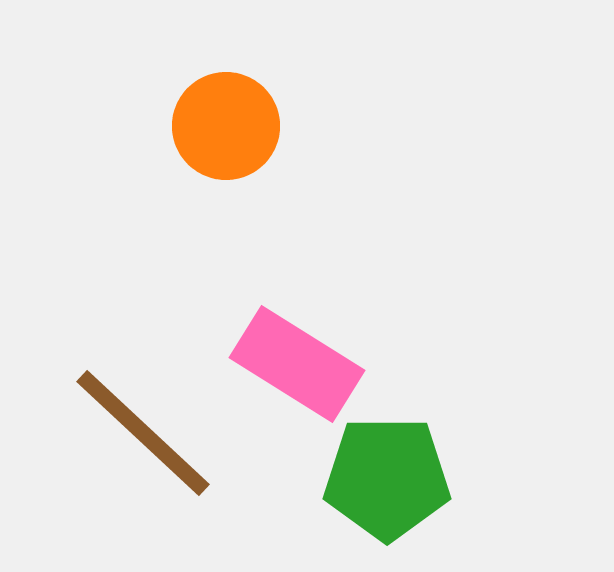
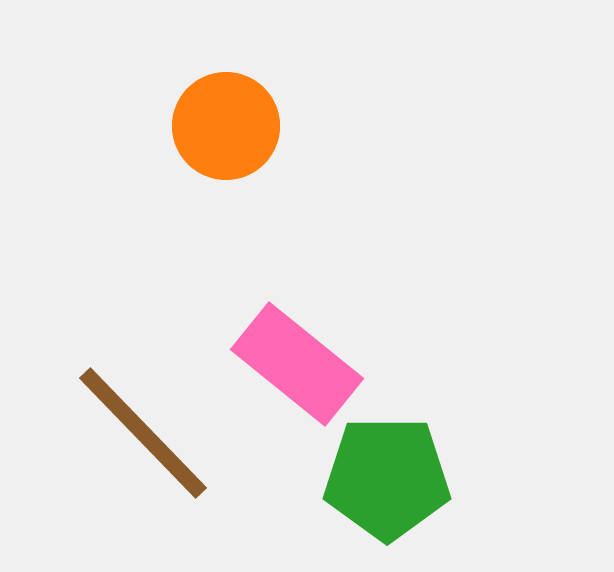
pink rectangle: rotated 7 degrees clockwise
brown line: rotated 3 degrees clockwise
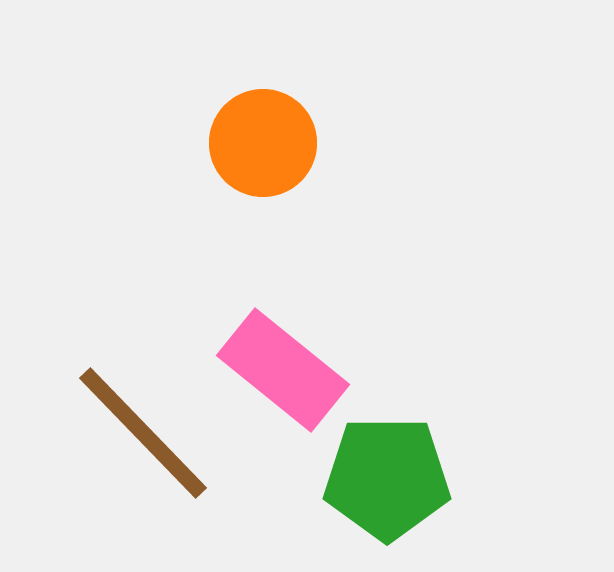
orange circle: moved 37 px right, 17 px down
pink rectangle: moved 14 px left, 6 px down
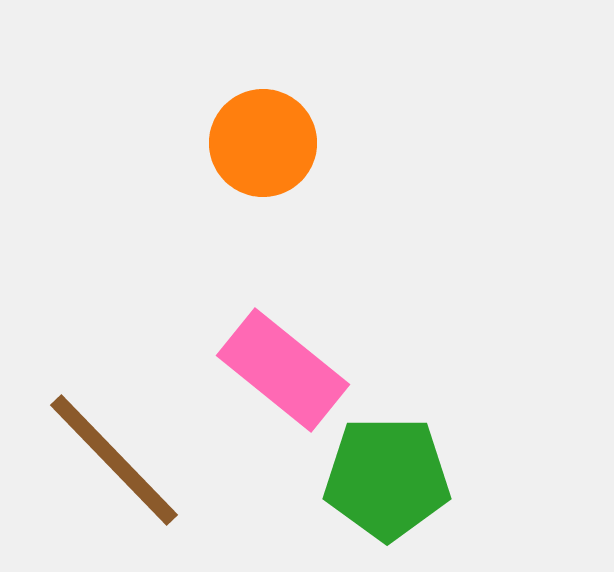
brown line: moved 29 px left, 27 px down
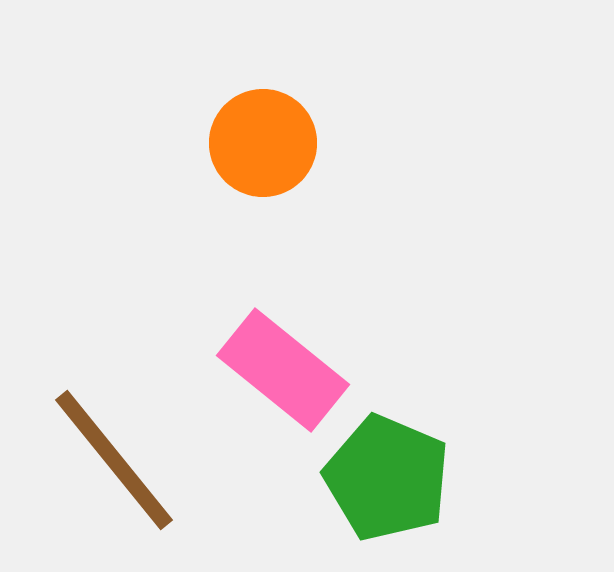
brown line: rotated 5 degrees clockwise
green pentagon: rotated 23 degrees clockwise
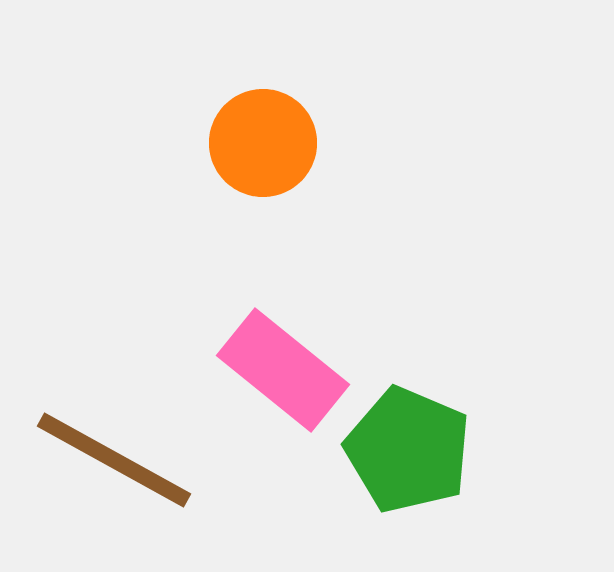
brown line: rotated 22 degrees counterclockwise
green pentagon: moved 21 px right, 28 px up
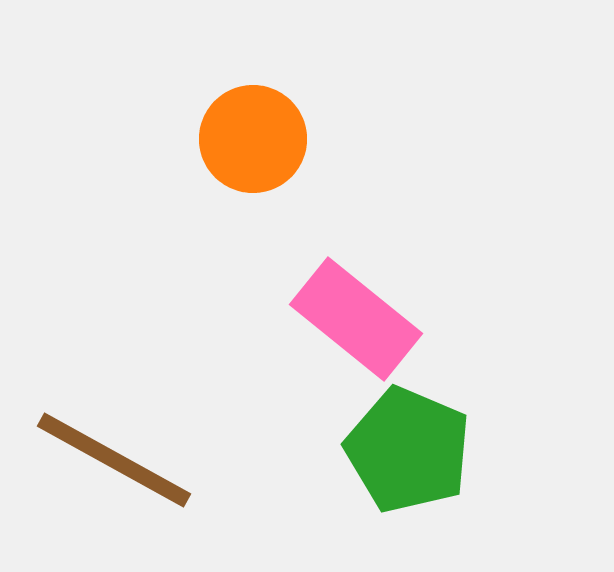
orange circle: moved 10 px left, 4 px up
pink rectangle: moved 73 px right, 51 px up
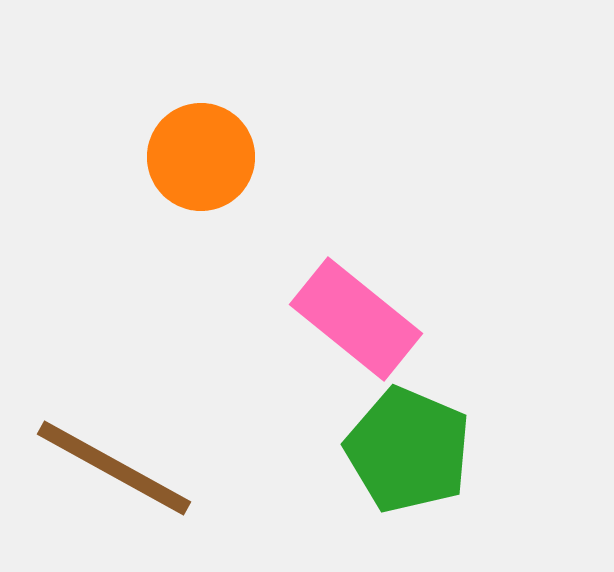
orange circle: moved 52 px left, 18 px down
brown line: moved 8 px down
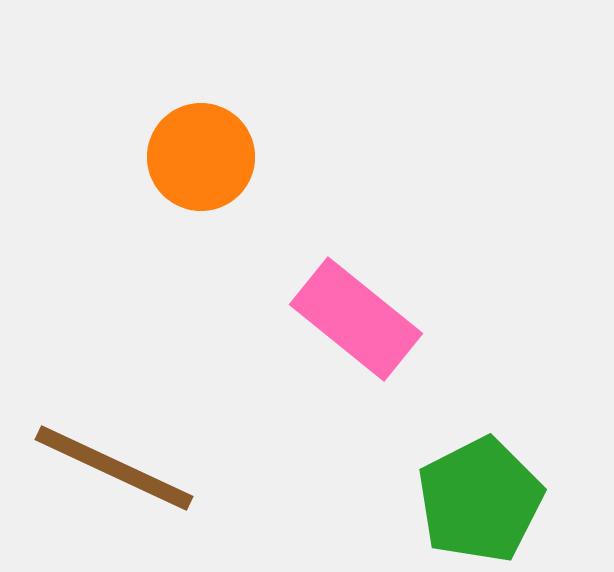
green pentagon: moved 72 px right, 50 px down; rotated 22 degrees clockwise
brown line: rotated 4 degrees counterclockwise
